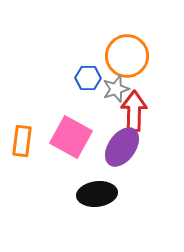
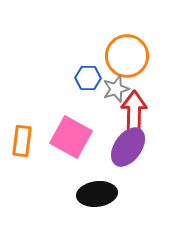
purple ellipse: moved 6 px right
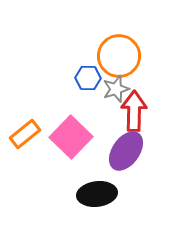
orange circle: moved 8 px left
pink square: rotated 15 degrees clockwise
orange rectangle: moved 3 px right, 7 px up; rotated 44 degrees clockwise
purple ellipse: moved 2 px left, 4 px down
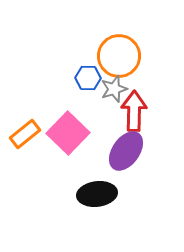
gray star: moved 2 px left
pink square: moved 3 px left, 4 px up
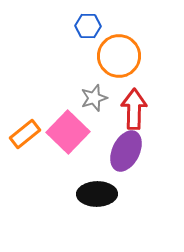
blue hexagon: moved 52 px up
gray star: moved 20 px left, 9 px down
red arrow: moved 2 px up
pink square: moved 1 px up
purple ellipse: rotated 9 degrees counterclockwise
black ellipse: rotated 6 degrees clockwise
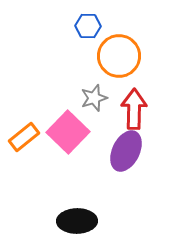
orange rectangle: moved 1 px left, 3 px down
black ellipse: moved 20 px left, 27 px down
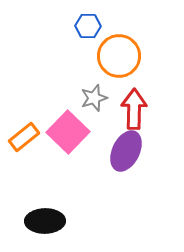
black ellipse: moved 32 px left
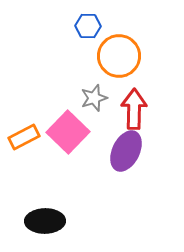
orange rectangle: rotated 12 degrees clockwise
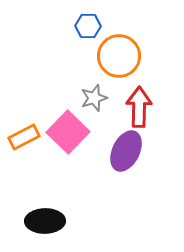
red arrow: moved 5 px right, 2 px up
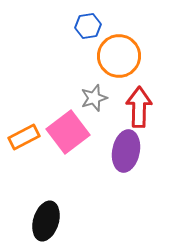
blue hexagon: rotated 10 degrees counterclockwise
pink square: rotated 9 degrees clockwise
purple ellipse: rotated 15 degrees counterclockwise
black ellipse: moved 1 px right; rotated 72 degrees counterclockwise
